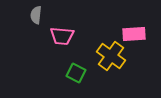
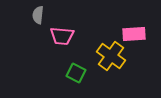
gray semicircle: moved 2 px right
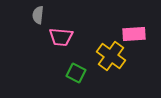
pink trapezoid: moved 1 px left, 1 px down
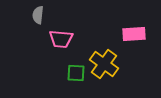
pink trapezoid: moved 2 px down
yellow cross: moved 7 px left, 8 px down
green square: rotated 24 degrees counterclockwise
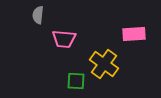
pink trapezoid: moved 3 px right
green square: moved 8 px down
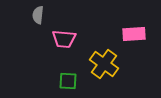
green square: moved 8 px left
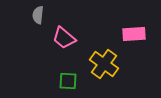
pink trapezoid: moved 1 px up; rotated 35 degrees clockwise
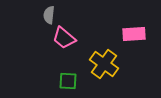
gray semicircle: moved 11 px right
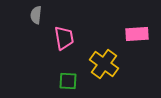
gray semicircle: moved 13 px left
pink rectangle: moved 3 px right
pink trapezoid: rotated 140 degrees counterclockwise
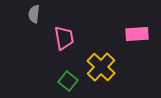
gray semicircle: moved 2 px left, 1 px up
yellow cross: moved 3 px left, 3 px down; rotated 8 degrees clockwise
green square: rotated 36 degrees clockwise
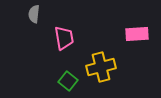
yellow cross: rotated 32 degrees clockwise
